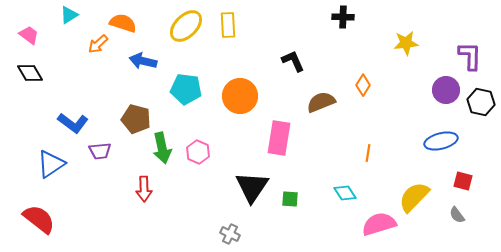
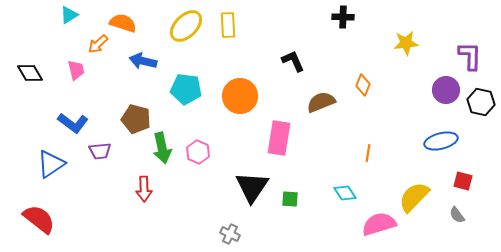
pink trapezoid: moved 47 px right, 35 px down; rotated 40 degrees clockwise
orange diamond: rotated 10 degrees counterclockwise
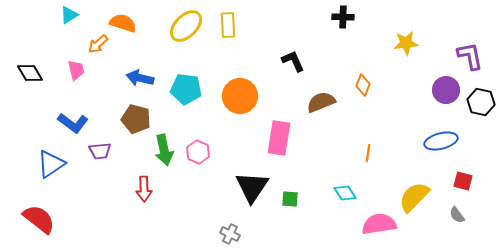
purple L-shape: rotated 12 degrees counterclockwise
blue arrow: moved 3 px left, 17 px down
green arrow: moved 2 px right, 2 px down
pink semicircle: rotated 8 degrees clockwise
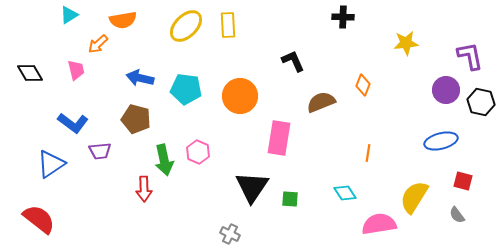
orange semicircle: moved 3 px up; rotated 152 degrees clockwise
green arrow: moved 10 px down
yellow semicircle: rotated 12 degrees counterclockwise
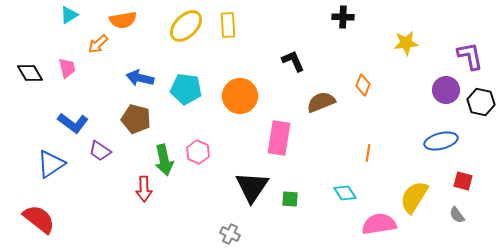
pink trapezoid: moved 9 px left, 2 px up
purple trapezoid: rotated 40 degrees clockwise
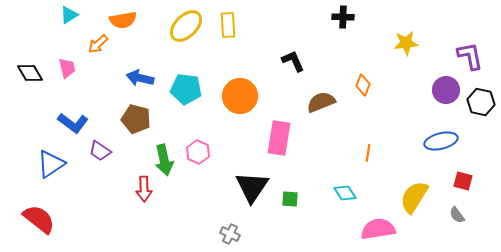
pink semicircle: moved 1 px left, 5 px down
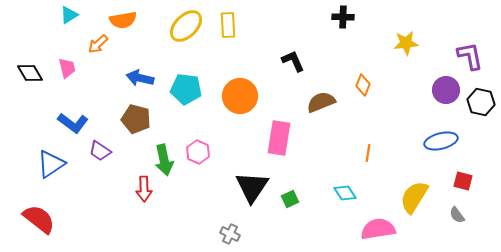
green square: rotated 30 degrees counterclockwise
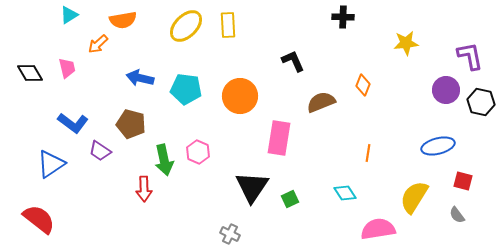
brown pentagon: moved 5 px left, 5 px down
blue ellipse: moved 3 px left, 5 px down
